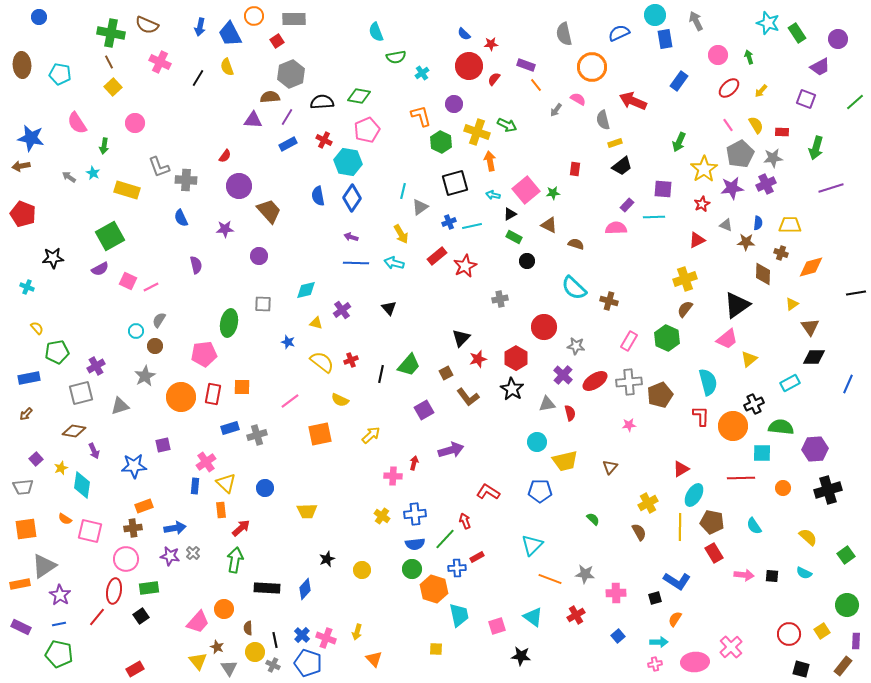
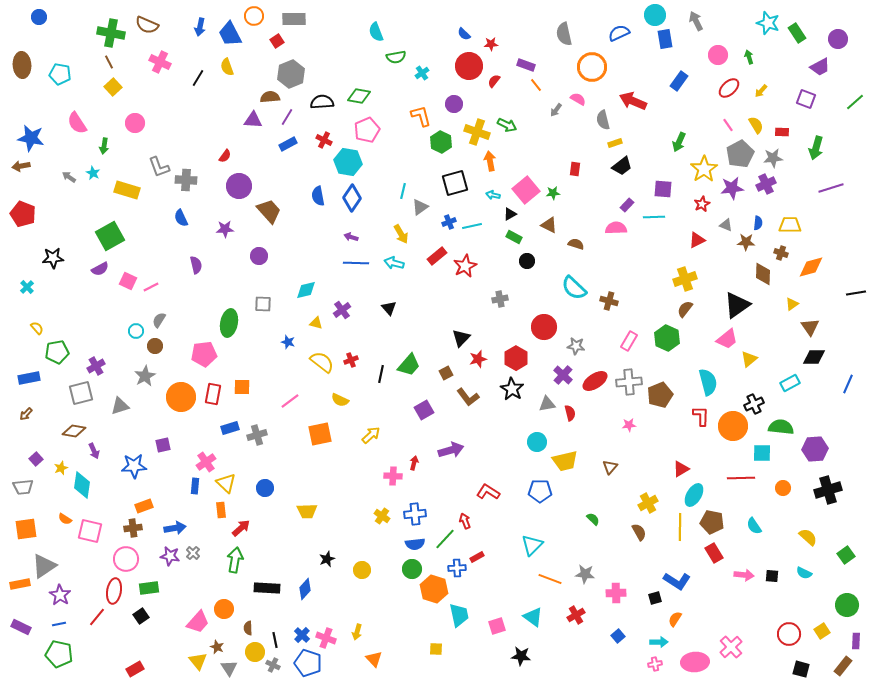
red semicircle at (494, 79): moved 2 px down
cyan cross at (27, 287): rotated 24 degrees clockwise
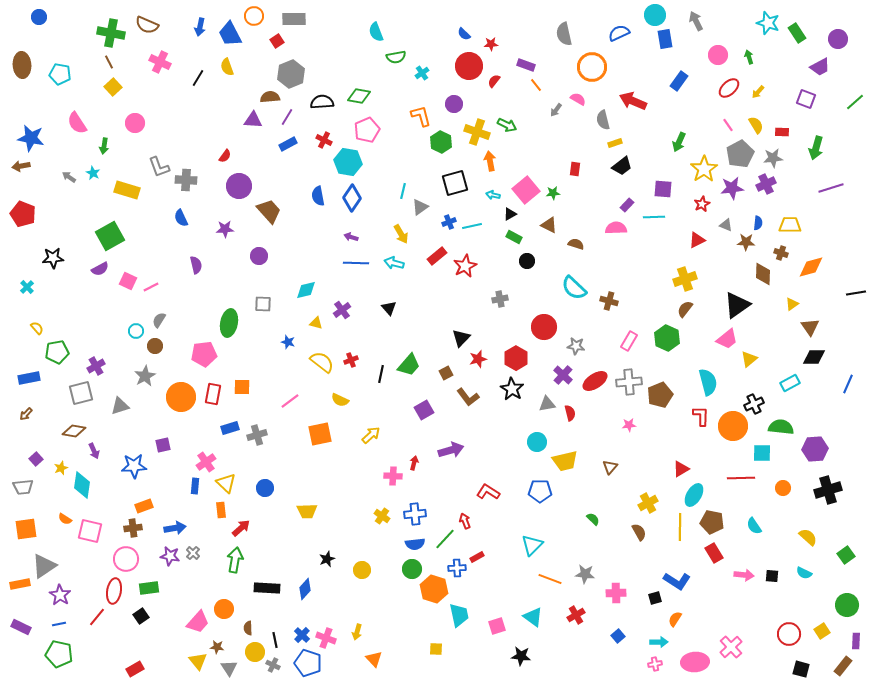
yellow arrow at (761, 91): moved 3 px left, 1 px down
brown star at (217, 647): rotated 16 degrees counterclockwise
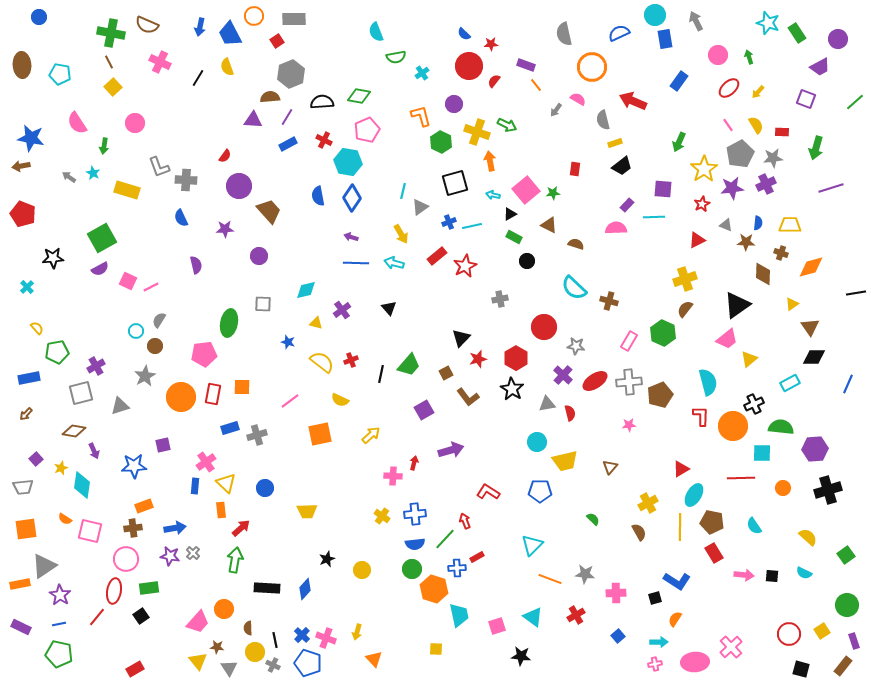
green square at (110, 236): moved 8 px left, 2 px down
green hexagon at (667, 338): moved 4 px left, 5 px up
purple rectangle at (856, 641): moved 2 px left; rotated 21 degrees counterclockwise
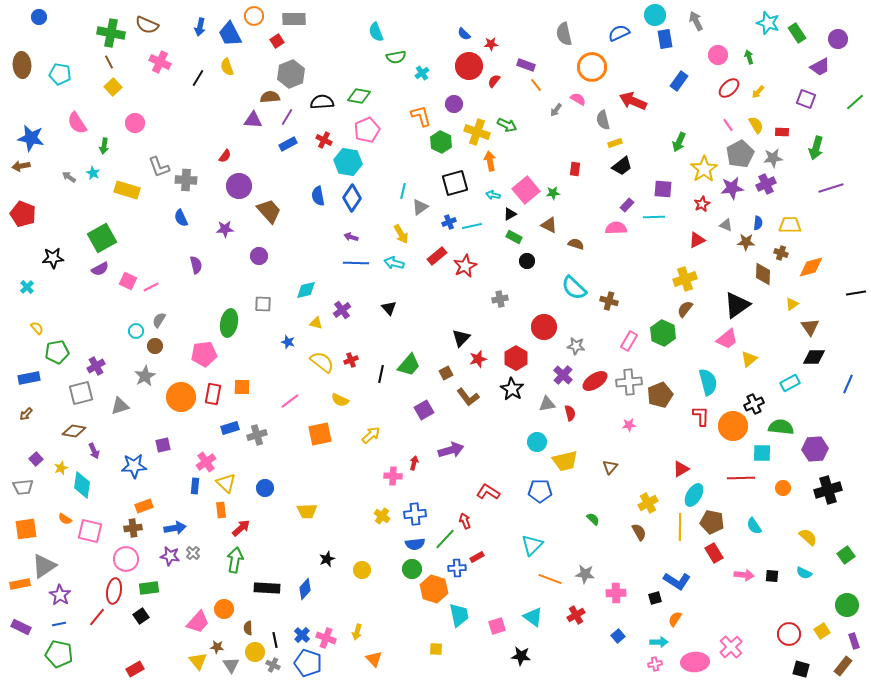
gray triangle at (229, 668): moved 2 px right, 3 px up
